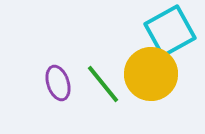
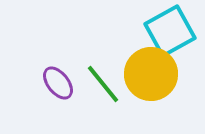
purple ellipse: rotated 20 degrees counterclockwise
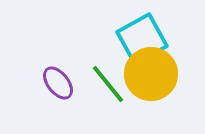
cyan square: moved 28 px left, 8 px down
green line: moved 5 px right
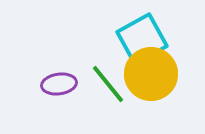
purple ellipse: moved 1 px right, 1 px down; rotated 60 degrees counterclockwise
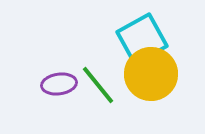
green line: moved 10 px left, 1 px down
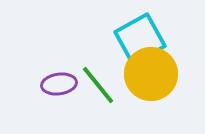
cyan square: moved 2 px left
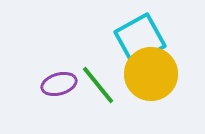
purple ellipse: rotated 8 degrees counterclockwise
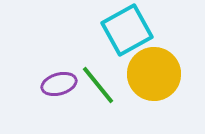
cyan square: moved 13 px left, 9 px up
yellow circle: moved 3 px right
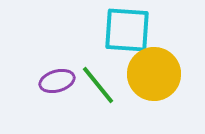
cyan square: rotated 33 degrees clockwise
purple ellipse: moved 2 px left, 3 px up
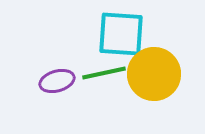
cyan square: moved 6 px left, 4 px down
green line: moved 6 px right, 12 px up; rotated 63 degrees counterclockwise
